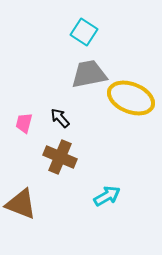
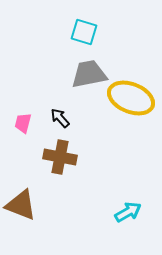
cyan square: rotated 16 degrees counterclockwise
pink trapezoid: moved 1 px left
brown cross: rotated 12 degrees counterclockwise
cyan arrow: moved 21 px right, 16 px down
brown triangle: moved 1 px down
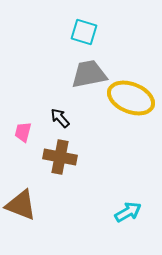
pink trapezoid: moved 9 px down
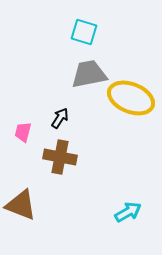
black arrow: rotated 75 degrees clockwise
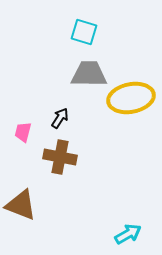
gray trapezoid: rotated 12 degrees clockwise
yellow ellipse: rotated 33 degrees counterclockwise
cyan arrow: moved 22 px down
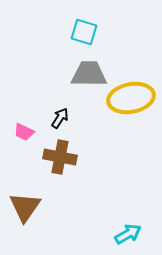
pink trapezoid: moved 1 px right; rotated 80 degrees counterclockwise
brown triangle: moved 4 px right, 2 px down; rotated 44 degrees clockwise
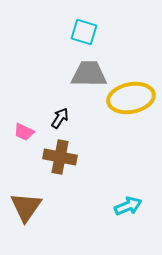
brown triangle: moved 1 px right
cyan arrow: moved 28 px up; rotated 8 degrees clockwise
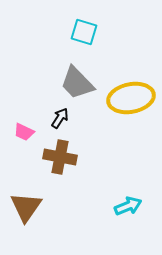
gray trapezoid: moved 12 px left, 9 px down; rotated 135 degrees counterclockwise
